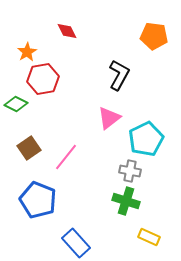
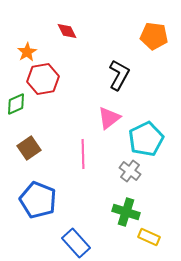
green diamond: rotated 50 degrees counterclockwise
pink line: moved 17 px right, 3 px up; rotated 40 degrees counterclockwise
gray cross: rotated 25 degrees clockwise
green cross: moved 11 px down
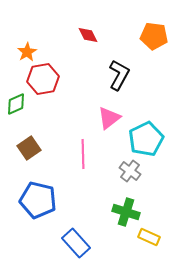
red diamond: moved 21 px right, 4 px down
blue pentagon: rotated 9 degrees counterclockwise
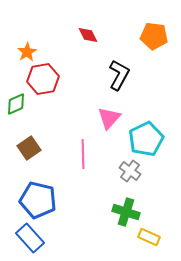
pink triangle: rotated 10 degrees counterclockwise
blue rectangle: moved 46 px left, 5 px up
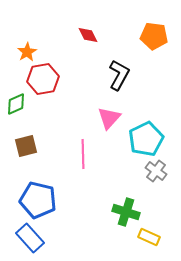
brown square: moved 3 px left, 2 px up; rotated 20 degrees clockwise
gray cross: moved 26 px right
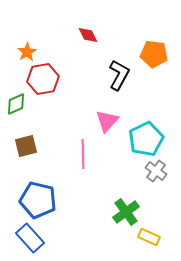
orange pentagon: moved 18 px down
pink triangle: moved 2 px left, 3 px down
green cross: rotated 36 degrees clockwise
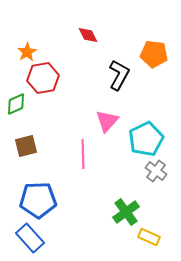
red hexagon: moved 1 px up
blue pentagon: rotated 15 degrees counterclockwise
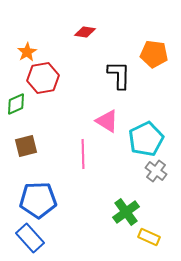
red diamond: moved 3 px left, 3 px up; rotated 55 degrees counterclockwise
black L-shape: rotated 28 degrees counterclockwise
pink triangle: rotated 40 degrees counterclockwise
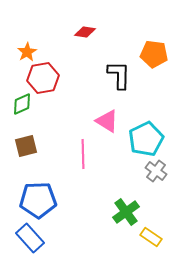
green diamond: moved 6 px right
yellow rectangle: moved 2 px right; rotated 10 degrees clockwise
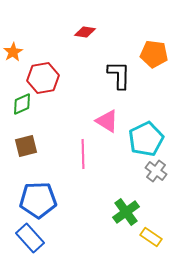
orange star: moved 14 px left
